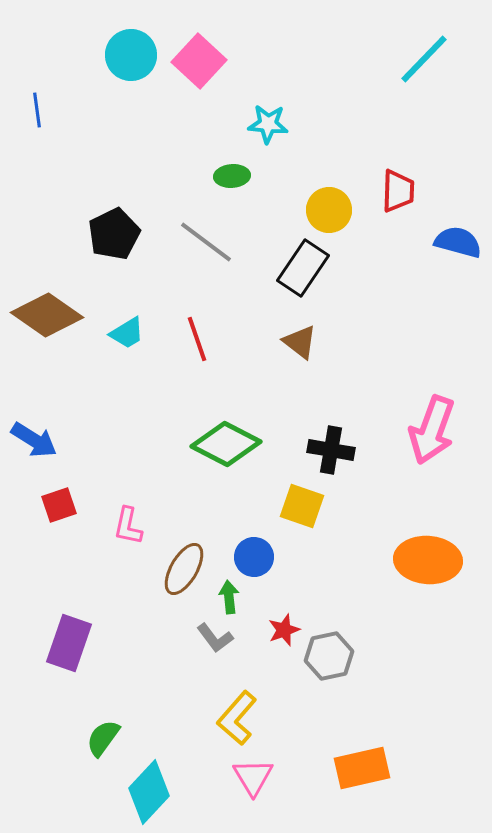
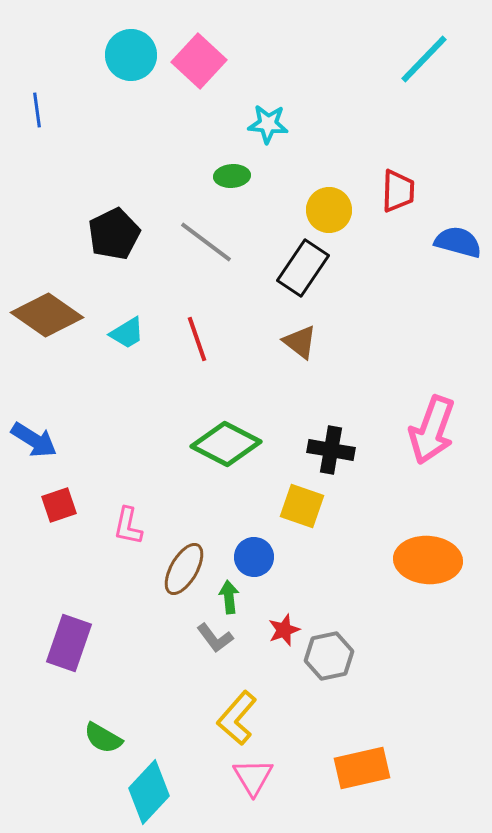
green semicircle: rotated 96 degrees counterclockwise
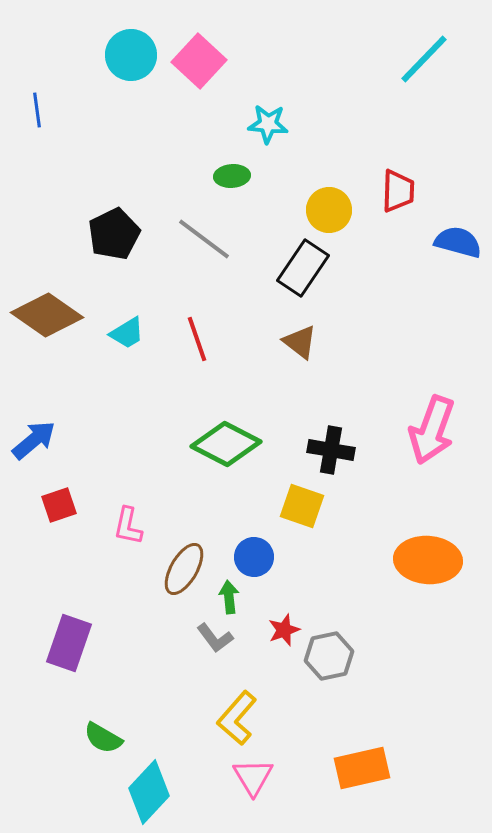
gray line: moved 2 px left, 3 px up
blue arrow: rotated 72 degrees counterclockwise
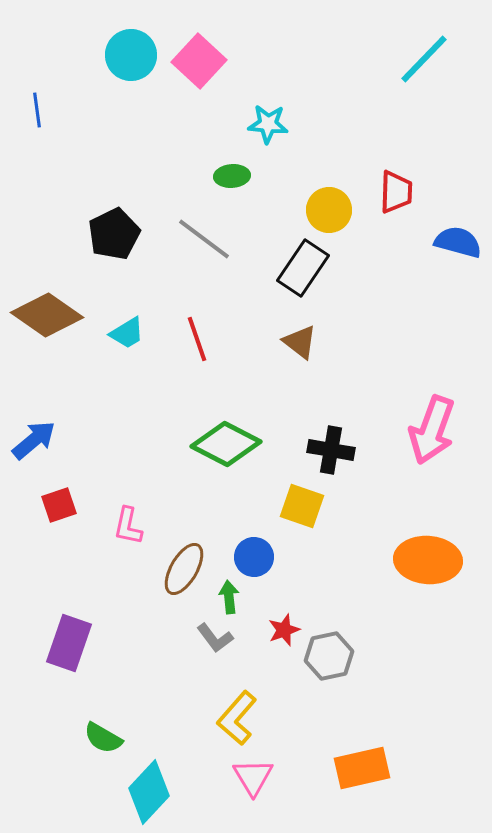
red trapezoid: moved 2 px left, 1 px down
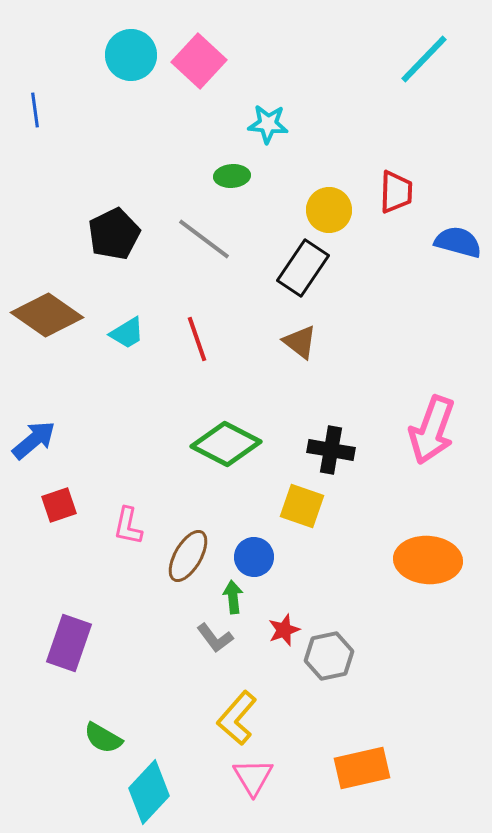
blue line: moved 2 px left
brown ellipse: moved 4 px right, 13 px up
green arrow: moved 4 px right
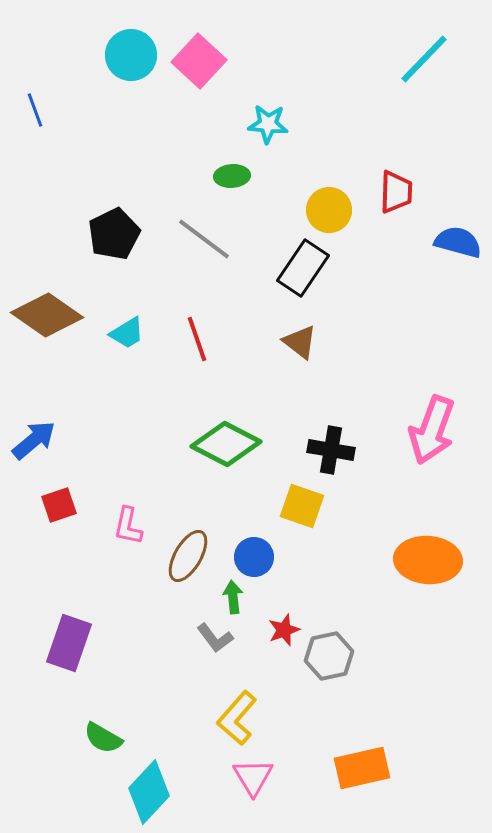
blue line: rotated 12 degrees counterclockwise
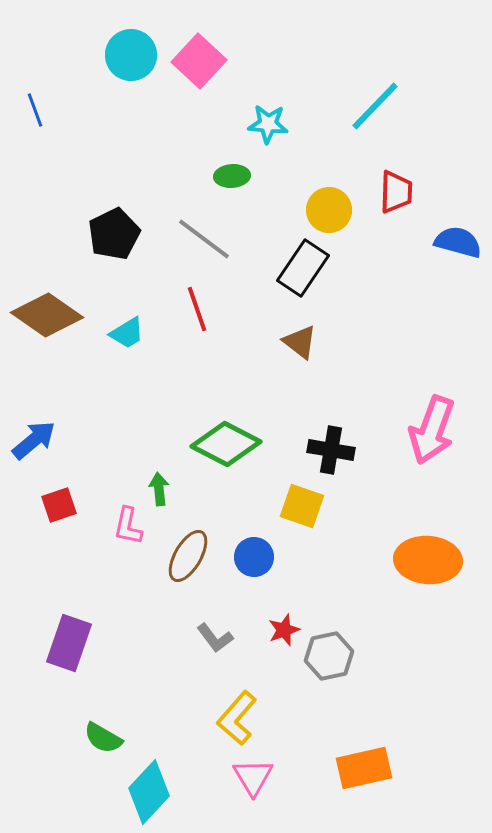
cyan line: moved 49 px left, 47 px down
red line: moved 30 px up
green arrow: moved 74 px left, 108 px up
orange rectangle: moved 2 px right
